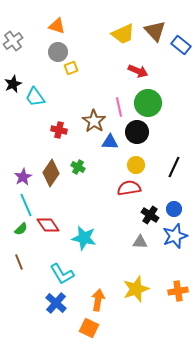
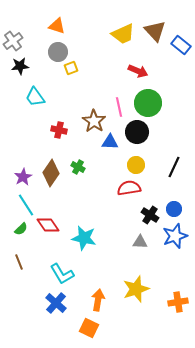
black star: moved 7 px right, 18 px up; rotated 18 degrees clockwise
cyan line: rotated 10 degrees counterclockwise
orange cross: moved 11 px down
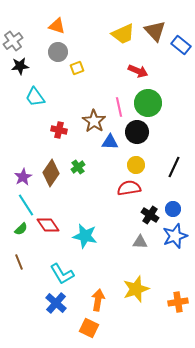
yellow square: moved 6 px right
green cross: rotated 24 degrees clockwise
blue circle: moved 1 px left
cyan star: moved 1 px right, 2 px up
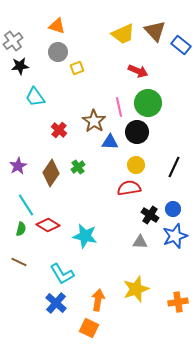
red cross: rotated 28 degrees clockwise
purple star: moved 5 px left, 11 px up
red diamond: rotated 25 degrees counterclockwise
green semicircle: rotated 32 degrees counterclockwise
brown line: rotated 42 degrees counterclockwise
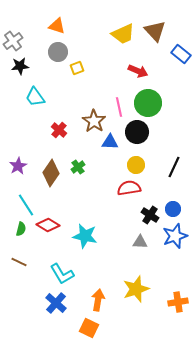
blue rectangle: moved 9 px down
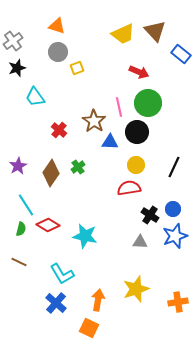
black star: moved 3 px left, 2 px down; rotated 12 degrees counterclockwise
red arrow: moved 1 px right, 1 px down
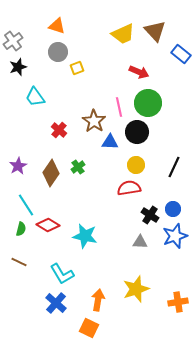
black star: moved 1 px right, 1 px up
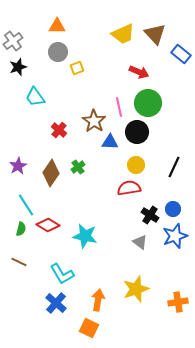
orange triangle: rotated 18 degrees counterclockwise
brown triangle: moved 3 px down
gray triangle: rotated 35 degrees clockwise
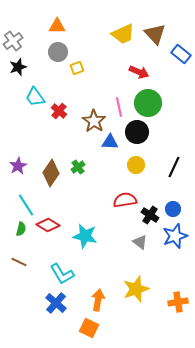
red cross: moved 19 px up
red semicircle: moved 4 px left, 12 px down
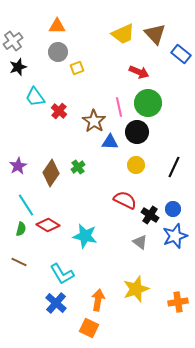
red semicircle: rotated 35 degrees clockwise
